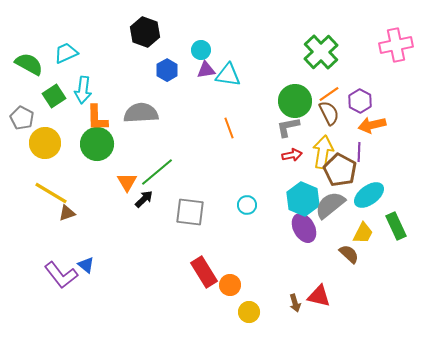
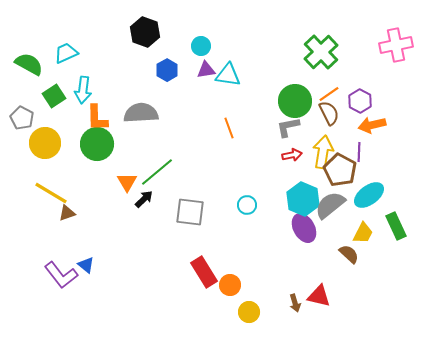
cyan circle at (201, 50): moved 4 px up
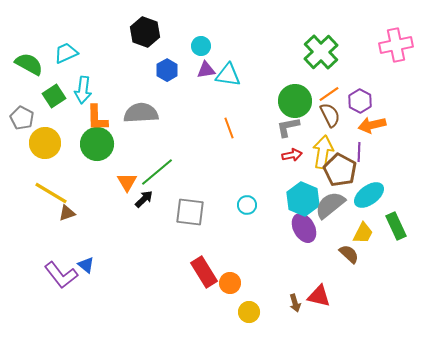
brown semicircle at (329, 113): moved 1 px right, 2 px down
orange circle at (230, 285): moved 2 px up
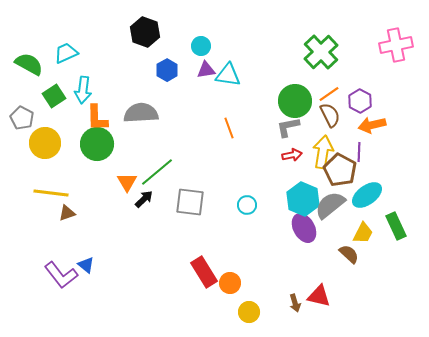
yellow line at (51, 193): rotated 24 degrees counterclockwise
cyan ellipse at (369, 195): moved 2 px left
gray square at (190, 212): moved 10 px up
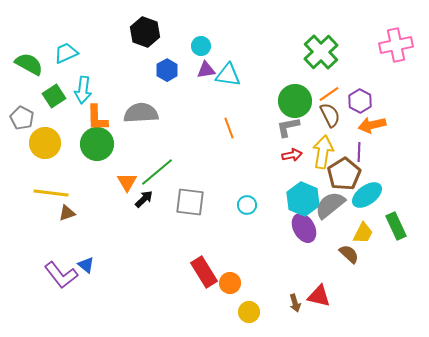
brown pentagon at (340, 170): moved 4 px right, 4 px down; rotated 12 degrees clockwise
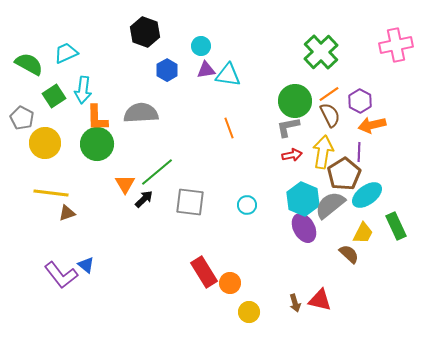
orange triangle at (127, 182): moved 2 px left, 2 px down
red triangle at (319, 296): moved 1 px right, 4 px down
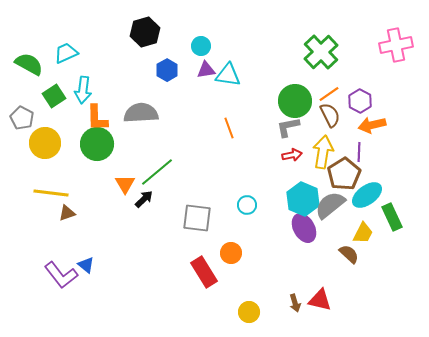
black hexagon at (145, 32): rotated 24 degrees clockwise
gray square at (190, 202): moved 7 px right, 16 px down
green rectangle at (396, 226): moved 4 px left, 9 px up
orange circle at (230, 283): moved 1 px right, 30 px up
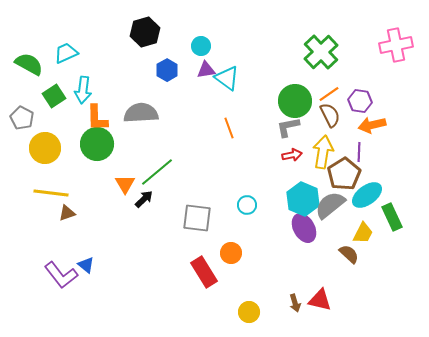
cyan triangle at (228, 75): moved 1 px left, 3 px down; rotated 28 degrees clockwise
purple hexagon at (360, 101): rotated 20 degrees counterclockwise
yellow circle at (45, 143): moved 5 px down
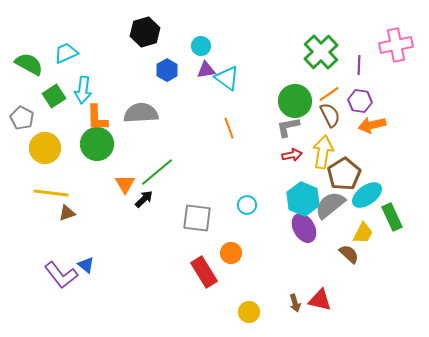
purple line at (359, 152): moved 87 px up
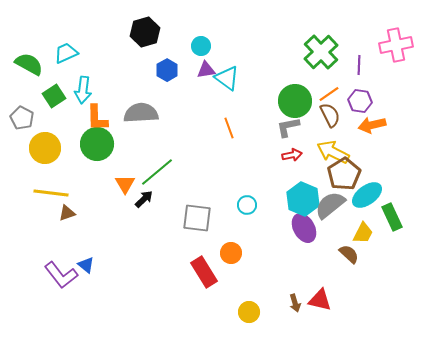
yellow arrow at (323, 152): moved 10 px right; rotated 72 degrees counterclockwise
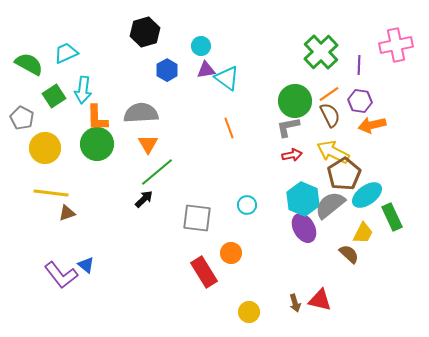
orange triangle at (125, 184): moved 23 px right, 40 px up
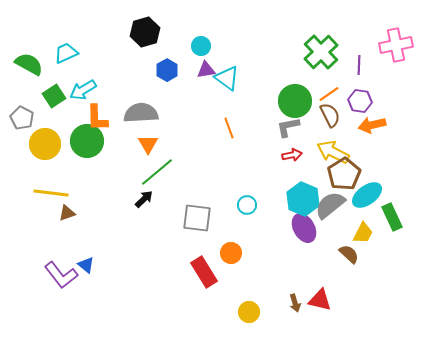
cyan arrow at (83, 90): rotated 52 degrees clockwise
green circle at (97, 144): moved 10 px left, 3 px up
yellow circle at (45, 148): moved 4 px up
